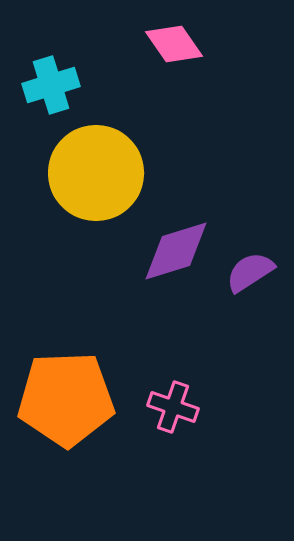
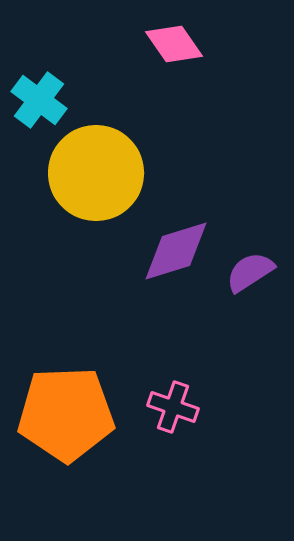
cyan cross: moved 12 px left, 15 px down; rotated 36 degrees counterclockwise
orange pentagon: moved 15 px down
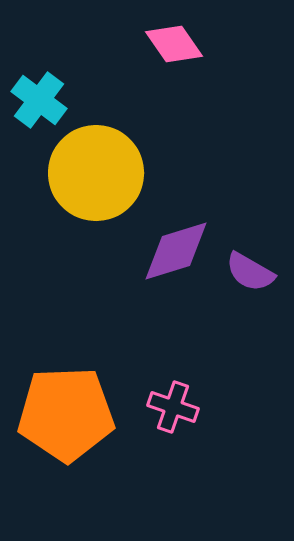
purple semicircle: rotated 117 degrees counterclockwise
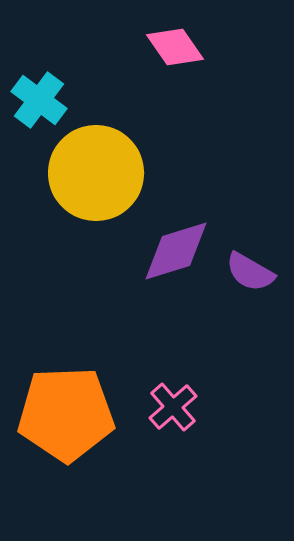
pink diamond: moved 1 px right, 3 px down
pink cross: rotated 30 degrees clockwise
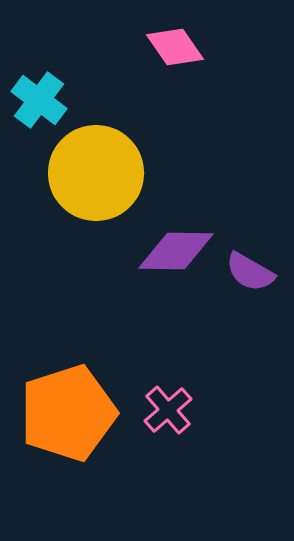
purple diamond: rotated 18 degrees clockwise
pink cross: moved 5 px left, 3 px down
orange pentagon: moved 2 px right, 1 px up; rotated 16 degrees counterclockwise
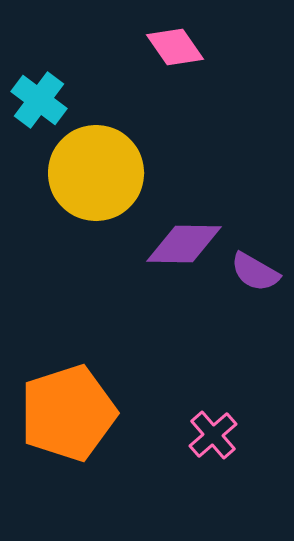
purple diamond: moved 8 px right, 7 px up
purple semicircle: moved 5 px right
pink cross: moved 45 px right, 25 px down
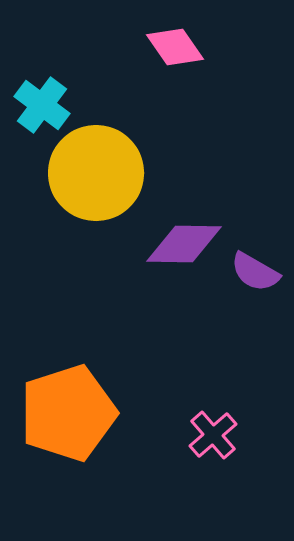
cyan cross: moved 3 px right, 5 px down
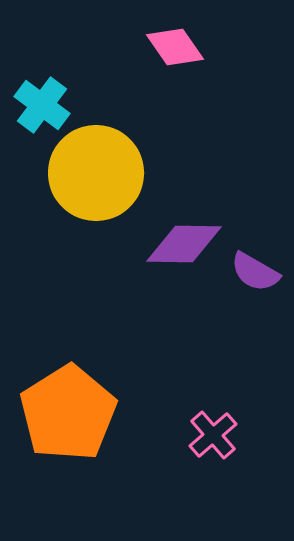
orange pentagon: rotated 14 degrees counterclockwise
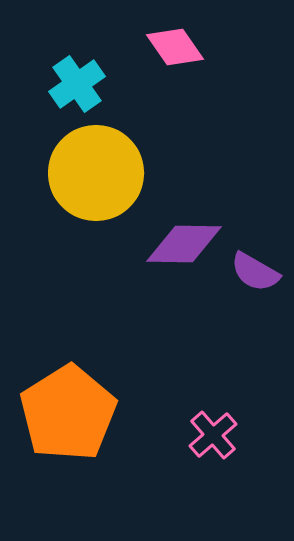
cyan cross: moved 35 px right, 21 px up; rotated 18 degrees clockwise
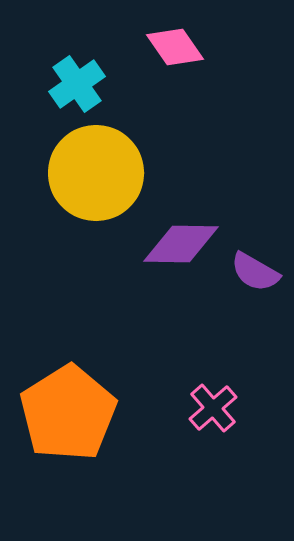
purple diamond: moved 3 px left
pink cross: moved 27 px up
